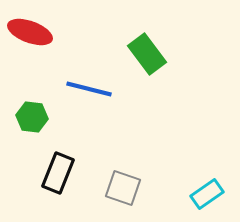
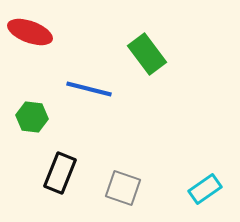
black rectangle: moved 2 px right
cyan rectangle: moved 2 px left, 5 px up
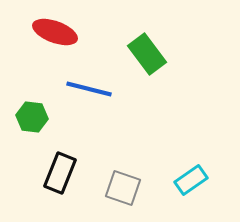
red ellipse: moved 25 px right
cyan rectangle: moved 14 px left, 9 px up
